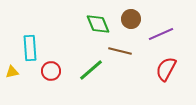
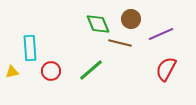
brown line: moved 8 px up
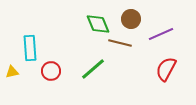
green line: moved 2 px right, 1 px up
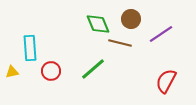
purple line: rotated 10 degrees counterclockwise
red semicircle: moved 12 px down
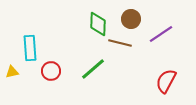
green diamond: rotated 25 degrees clockwise
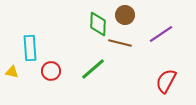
brown circle: moved 6 px left, 4 px up
yellow triangle: rotated 24 degrees clockwise
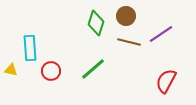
brown circle: moved 1 px right, 1 px down
green diamond: moved 2 px left, 1 px up; rotated 15 degrees clockwise
brown line: moved 9 px right, 1 px up
yellow triangle: moved 1 px left, 2 px up
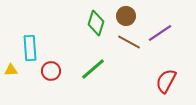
purple line: moved 1 px left, 1 px up
brown line: rotated 15 degrees clockwise
yellow triangle: rotated 16 degrees counterclockwise
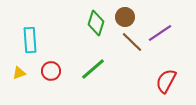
brown circle: moved 1 px left, 1 px down
brown line: moved 3 px right; rotated 15 degrees clockwise
cyan rectangle: moved 8 px up
yellow triangle: moved 8 px right, 3 px down; rotated 16 degrees counterclockwise
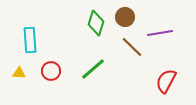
purple line: rotated 25 degrees clockwise
brown line: moved 5 px down
yellow triangle: rotated 24 degrees clockwise
